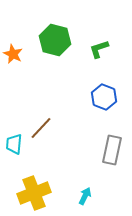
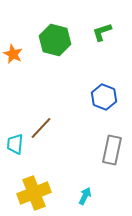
green L-shape: moved 3 px right, 17 px up
cyan trapezoid: moved 1 px right
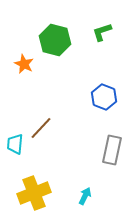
orange star: moved 11 px right, 10 px down
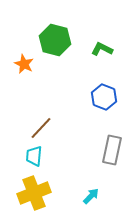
green L-shape: moved 17 px down; rotated 45 degrees clockwise
cyan trapezoid: moved 19 px right, 12 px down
cyan arrow: moved 6 px right; rotated 18 degrees clockwise
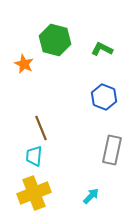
brown line: rotated 65 degrees counterclockwise
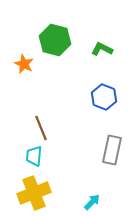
cyan arrow: moved 1 px right, 6 px down
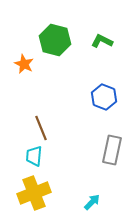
green L-shape: moved 8 px up
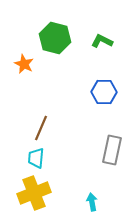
green hexagon: moved 2 px up
blue hexagon: moved 5 px up; rotated 20 degrees counterclockwise
brown line: rotated 45 degrees clockwise
cyan trapezoid: moved 2 px right, 2 px down
cyan arrow: rotated 54 degrees counterclockwise
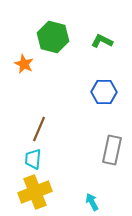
green hexagon: moved 2 px left, 1 px up
brown line: moved 2 px left, 1 px down
cyan trapezoid: moved 3 px left, 1 px down
yellow cross: moved 1 px right, 1 px up
cyan arrow: rotated 18 degrees counterclockwise
